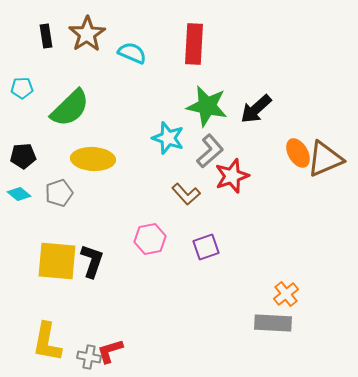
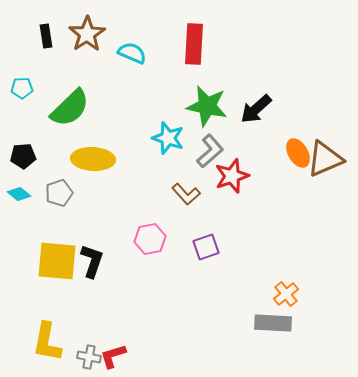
red L-shape: moved 3 px right, 5 px down
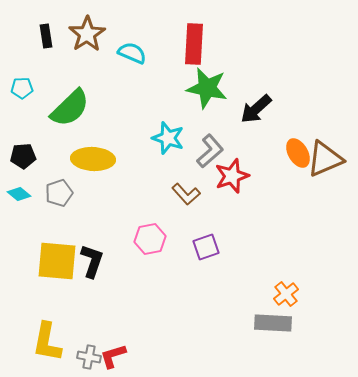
green star: moved 18 px up
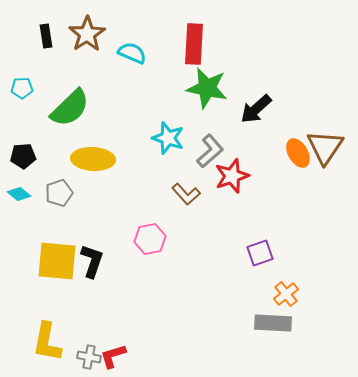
brown triangle: moved 12 px up; rotated 33 degrees counterclockwise
purple square: moved 54 px right, 6 px down
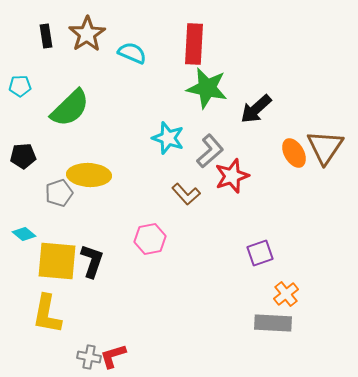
cyan pentagon: moved 2 px left, 2 px up
orange ellipse: moved 4 px left
yellow ellipse: moved 4 px left, 16 px down
cyan diamond: moved 5 px right, 40 px down
yellow L-shape: moved 28 px up
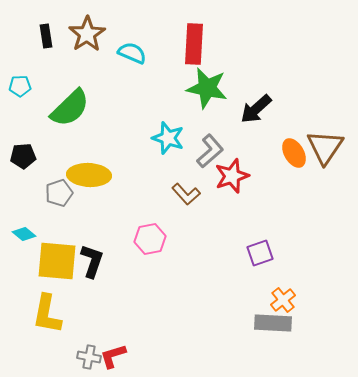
orange cross: moved 3 px left, 6 px down
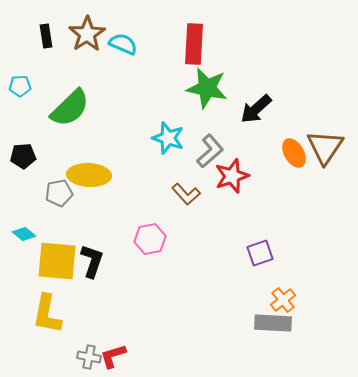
cyan semicircle: moved 9 px left, 9 px up
gray pentagon: rotated 8 degrees clockwise
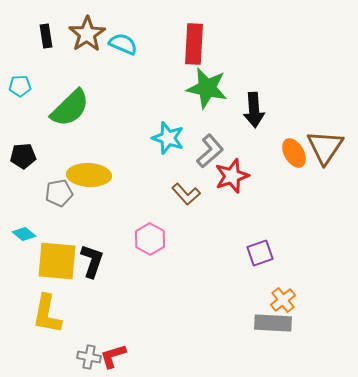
black arrow: moved 2 px left, 1 px down; rotated 52 degrees counterclockwise
pink hexagon: rotated 20 degrees counterclockwise
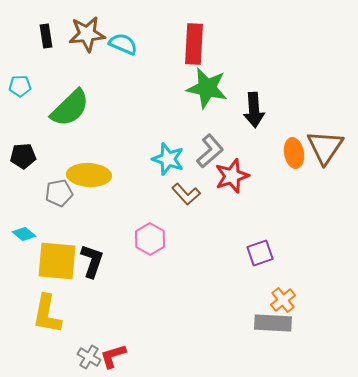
brown star: rotated 27 degrees clockwise
cyan star: moved 21 px down
orange ellipse: rotated 20 degrees clockwise
gray cross: rotated 20 degrees clockwise
